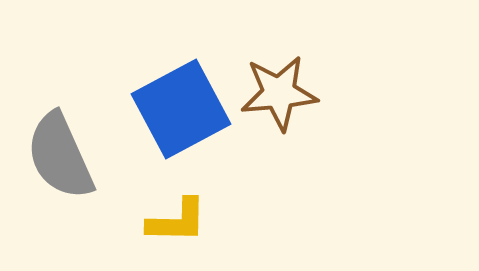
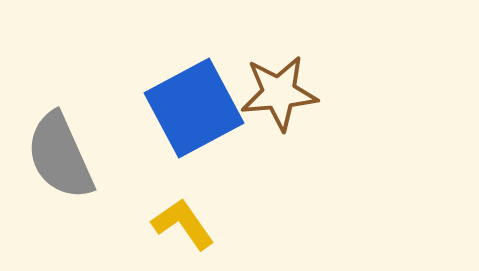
blue square: moved 13 px right, 1 px up
yellow L-shape: moved 6 px right, 3 px down; rotated 126 degrees counterclockwise
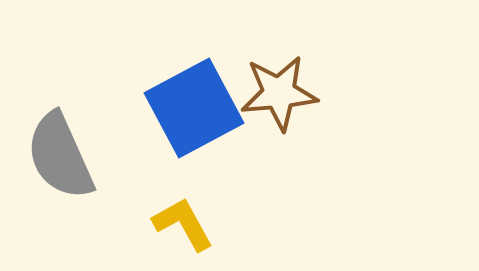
yellow L-shape: rotated 6 degrees clockwise
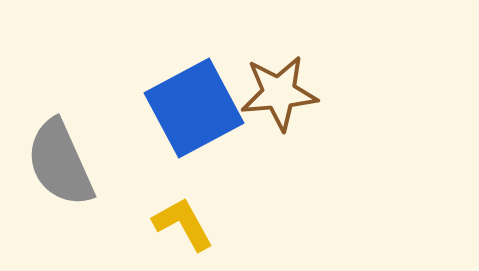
gray semicircle: moved 7 px down
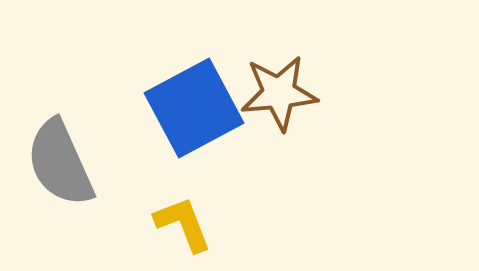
yellow L-shape: rotated 8 degrees clockwise
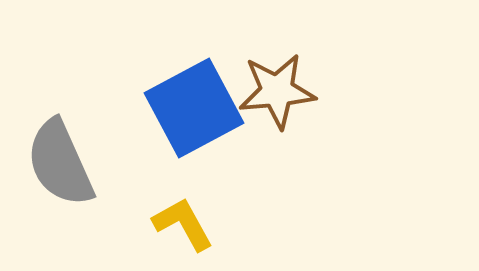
brown star: moved 2 px left, 2 px up
yellow L-shape: rotated 8 degrees counterclockwise
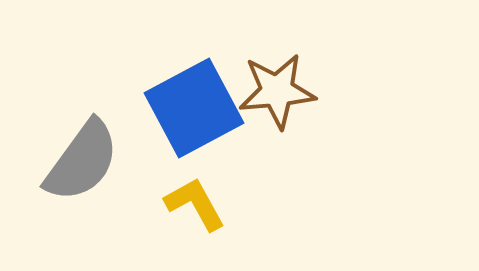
gray semicircle: moved 22 px right, 2 px up; rotated 120 degrees counterclockwise
yellow L-shape: moved 12 px right, 20 px up
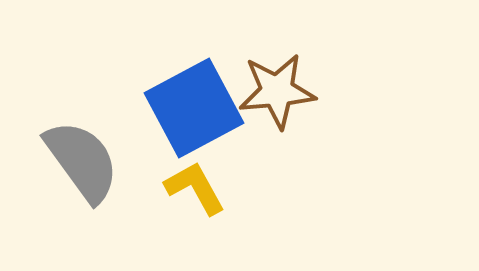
gray semicircle: rotated 72 degrees counterclockwise
yellow L-shape: moved 16 px up
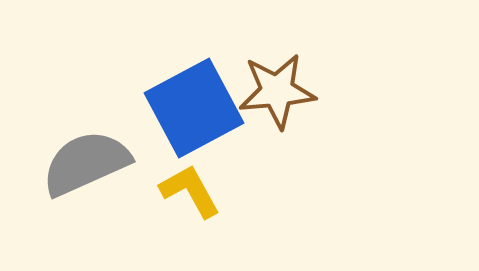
gray semicircle: moved 4 px right, 2 px down; rotated 78 degrees counterclockwise
yellow L-shape: moved 5 px left, 3 px down
